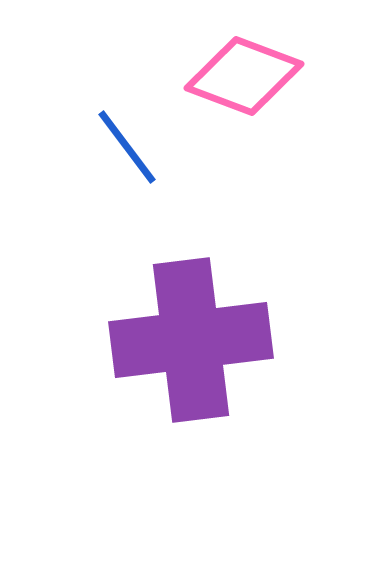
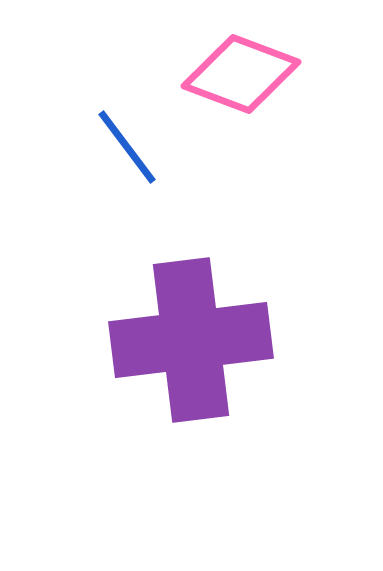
pink diamond: moved 3 px left, 2 px up
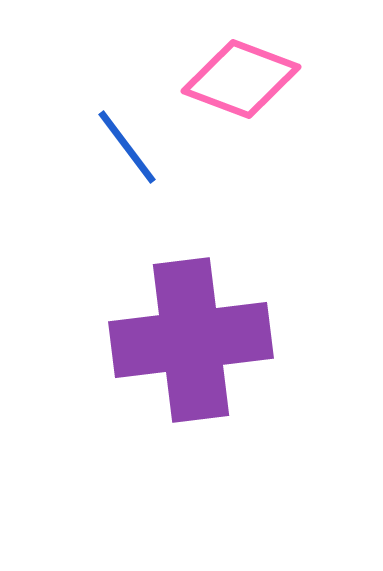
pink diamond: moved 5 px down
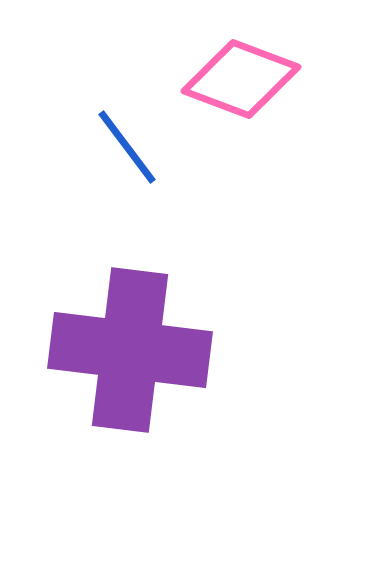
purple cross: moved 61 px left, 10 px down; rotated 14 degrees clockwise
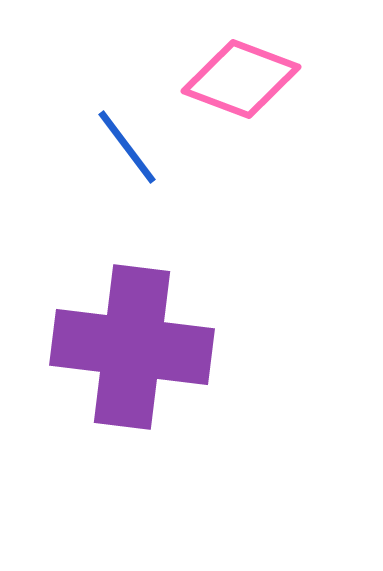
purple cross: moved 2 px right, 3 px up
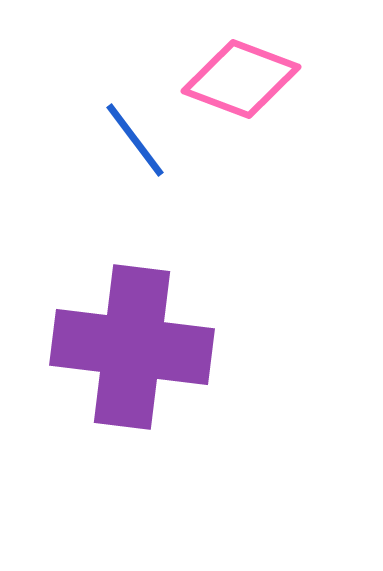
blue line: moved 8 px right, 7 px up
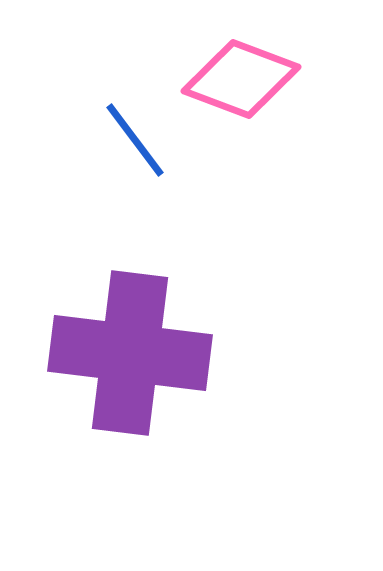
purple cross: moved 2 px left, 6 px down
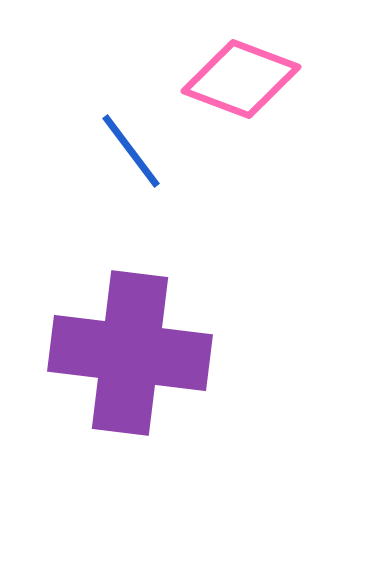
blue line: moved 4 px left, 11 px down
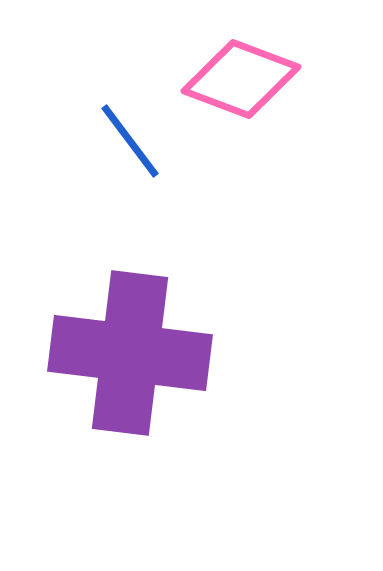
blue line: moved 1 px left, 10 px up
